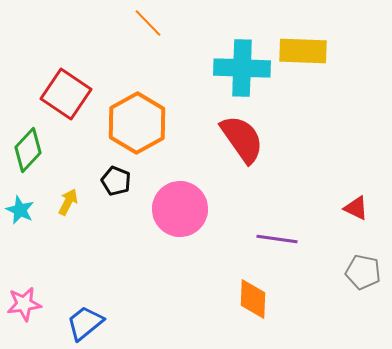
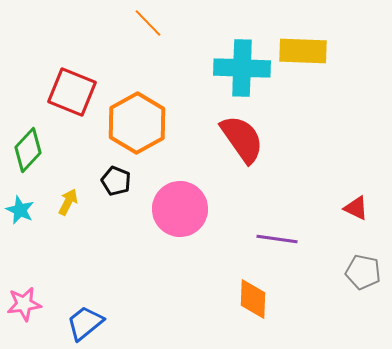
red square: moved 6 px right, 2 px up; rotated 12 degrees counterclockwise
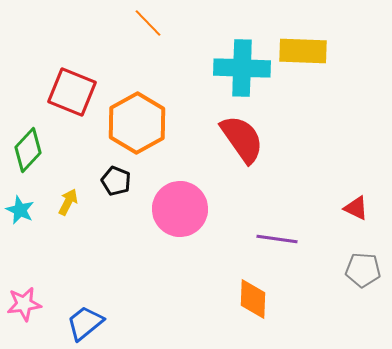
gray pentagon: moved 2 px up; rotated 8 degrees counterclockwise
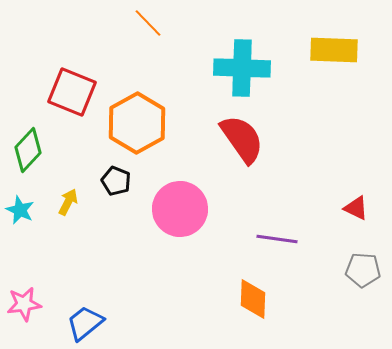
yellow rectangle: moved 31 px right, 1 px up
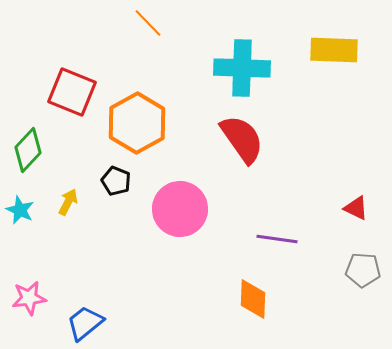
pink star: moved 5 px right, 6 px up
